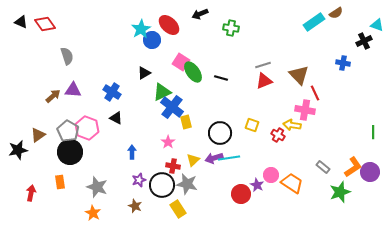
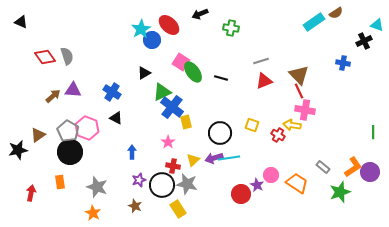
red diamond at (45, 24): moved 33 px down
gray line at (263, 65): moved 2 px left, 4 px up
red line at (315, 93): moved 16 px left, 2 px up
orange trapezoid at (292, 183): moved 5 px right
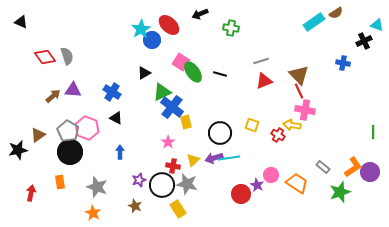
black line at (221, 78): moved 1 px left, 4 px up
blue arrow at (132, 152): moved 12 px left
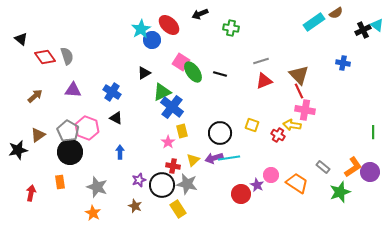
black triangle at (21, 22): moved 17 px down; rotated 16 degrees clockwise
cyan triangle at (377, 25): rotated 16 degrees clockwise
black cross at (364, 41): moved 1 px left, 11 px up
brown arrow at (53, 96): moved 18 px left
yellow rectangle at (186, 122): moved 4 px left, 9 px down
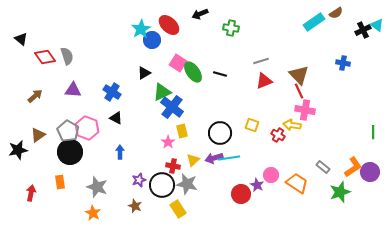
pink square at (181, 62): moved 3 px left, 1 px down
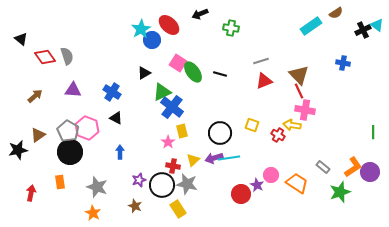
cyan rectangle at (314, 22): moved 3 px left, 4 px down
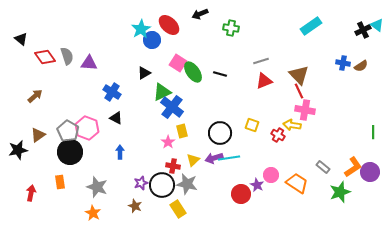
brown semicircle at (336, 13): moved 25 px right, 53 px down
purple triangle at (73, 90): moved 16 px right, 27 px up
purple star at (139, 180): moved 2 px right, 3 px down
